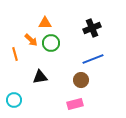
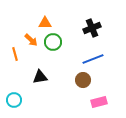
green circle: moved 2 px right, 1 px up
brown circle: moved 2 px right
pink rectangle: moved 24 px right, 2 px up
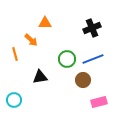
green circle: moved 14 px right, 17 px down
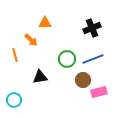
orange line: moved 1 px down
pink rectangle: moved 10 px up
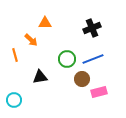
brown circle: moved 1 px left, 1 px up
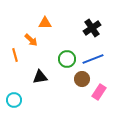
black cross: rotated 12 degrees counterclockwise
pink rectangle: rotated 42 degrees counterclockwise
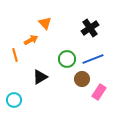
orange triangle: rotated 48 degrees clockwise
black cross: moved 2 px left
orange arrow: rotated 72 degrees counterclockwise
black triangle: rotated 21 degrees counterclockwise
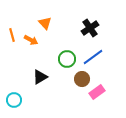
orange arrow: rotated 56 degrees clockwise
orange line: moved 3 px left, 20 px up
blue line: moved 2 px up; rotated 15 degrees counterclockwise
pink rectangle: moved 2 px left; rotated 21 degrees clockwise
